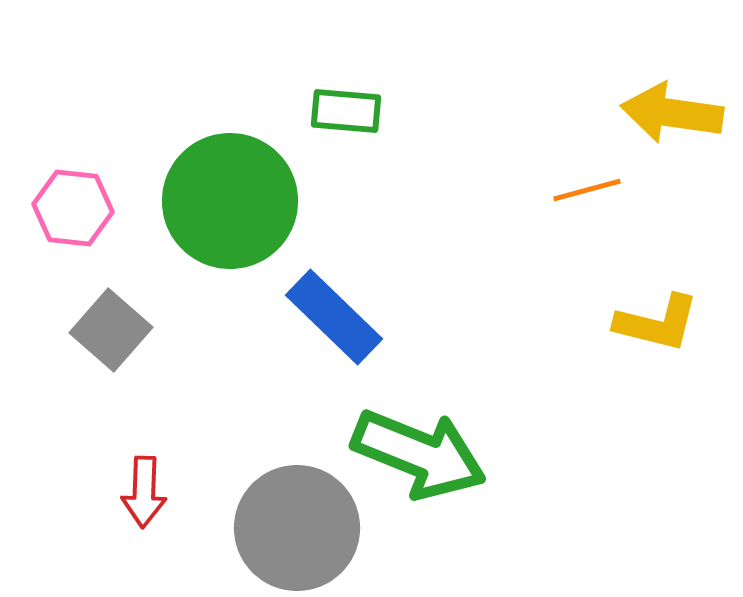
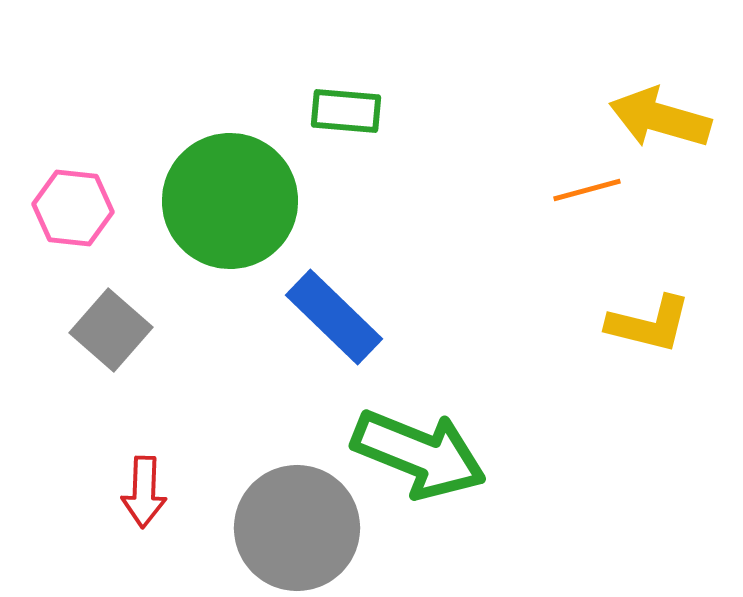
yellow arrow: moved 12 px left, 5 px down; rotated 8 degrees clockwise
yellow L-shape: moved 8 px left, 1 px down
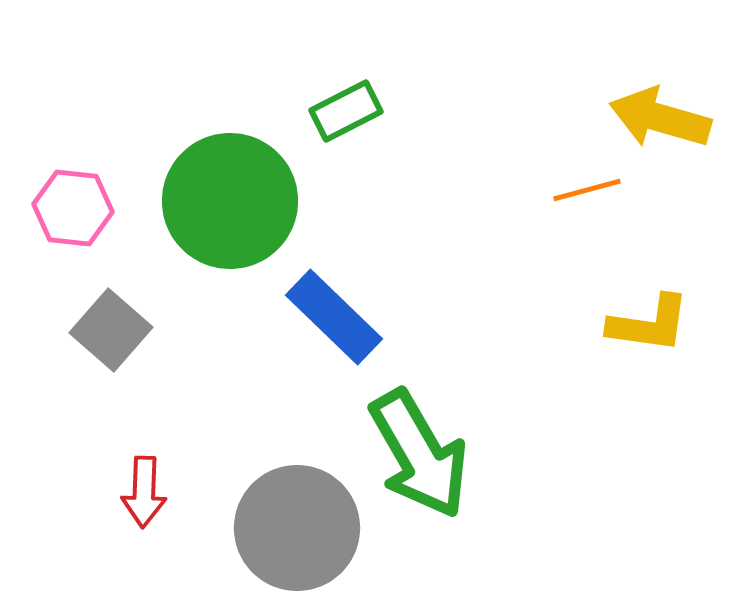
green rectangle: rotated 32 degrees counterclockwise
yellow L-shape: rotated 6 degrees counterclockwise
green arrow: rotated 38 degrees clockwise
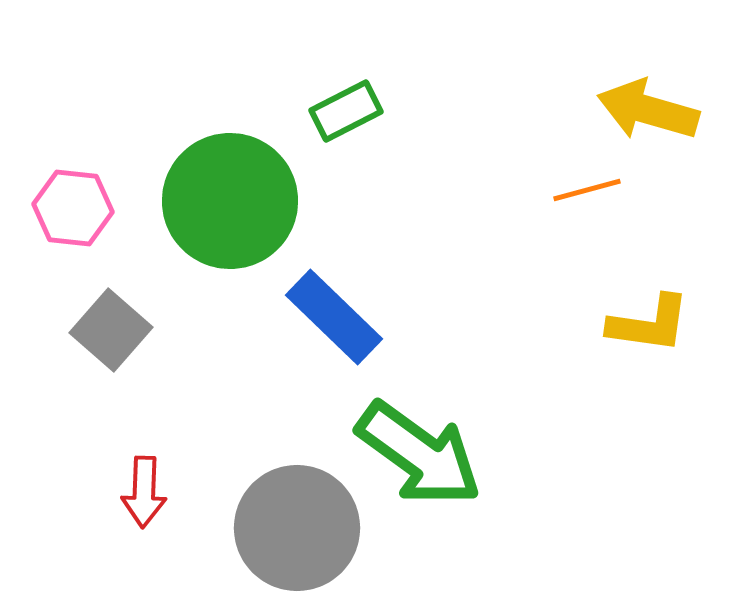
yellow arrow: moved 12 px left, 8 px up
green arrow: rotated 24 degrees counterclockwise
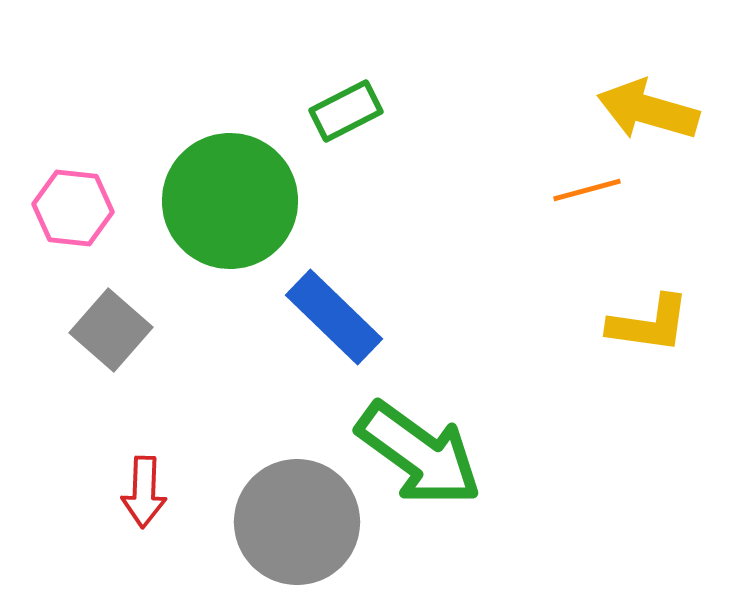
gray circle: moved 6 px up
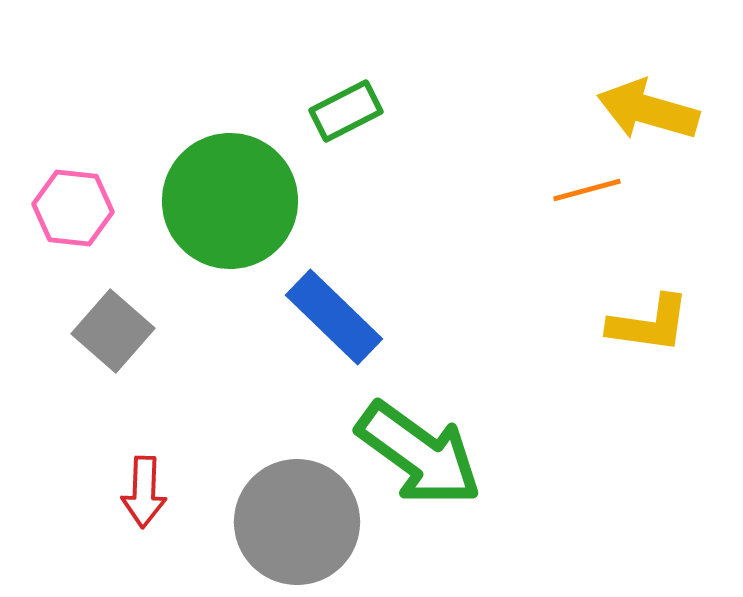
gray square: moved 2 px right, 1 px down
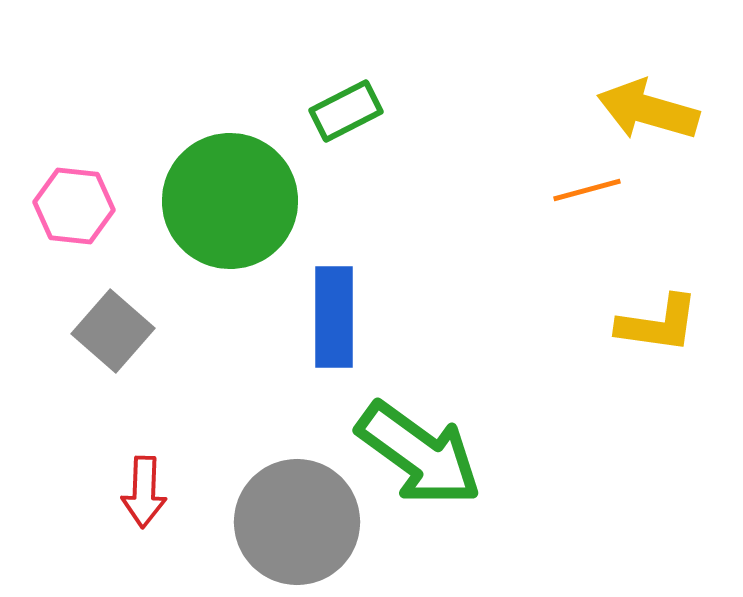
pink hexagon: moved 1 px right, 2 px up
blue rectangle: rotated 46 degrees clockwise
yellow L-shape: moved 9 px right
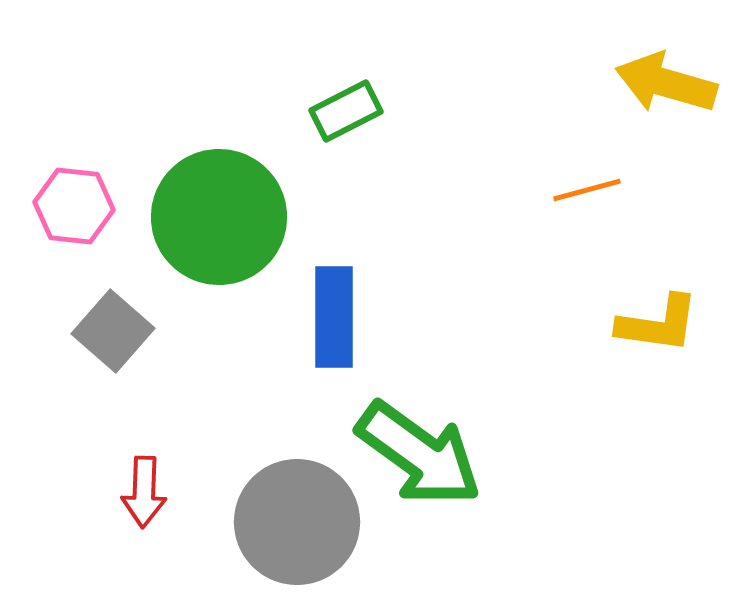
yellow arrow: moved 18 px right, 27 px up
green circle: moved 11 px left, 16 px down
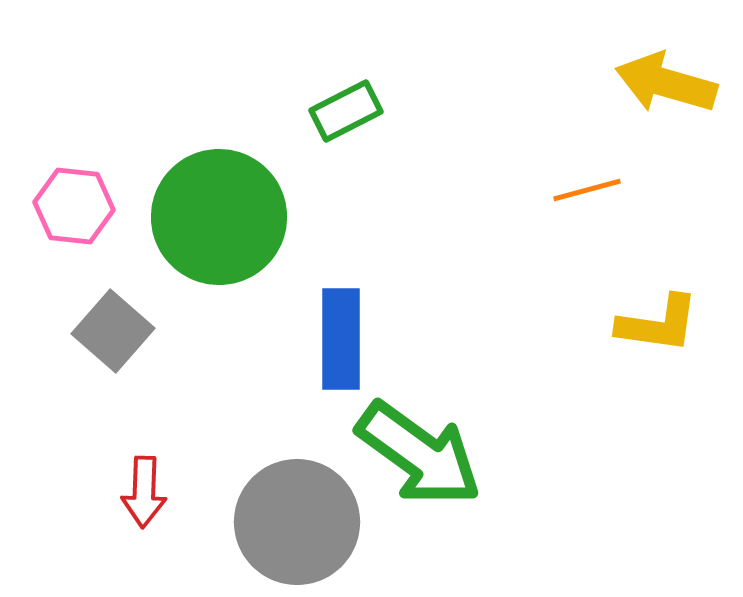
blue rectangle: moved 7 px right, 22 px down
